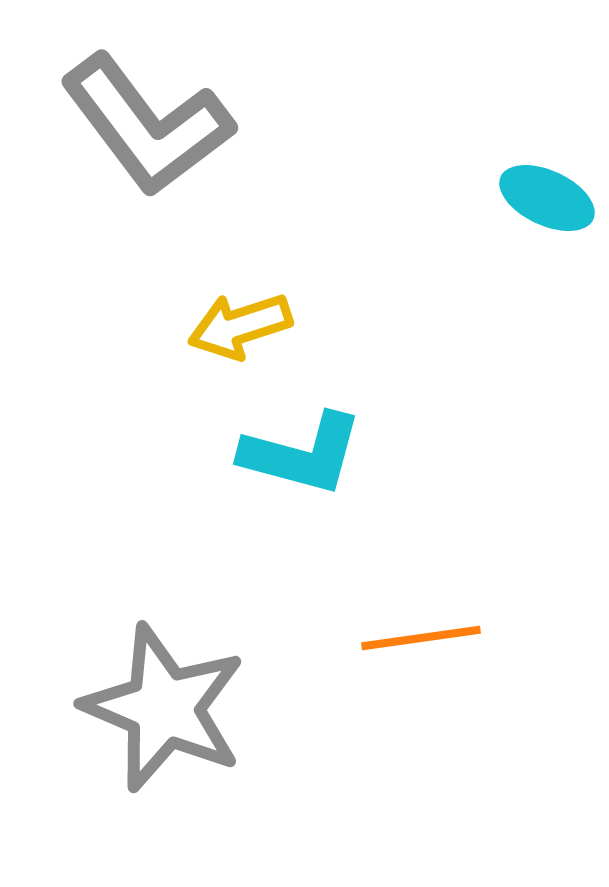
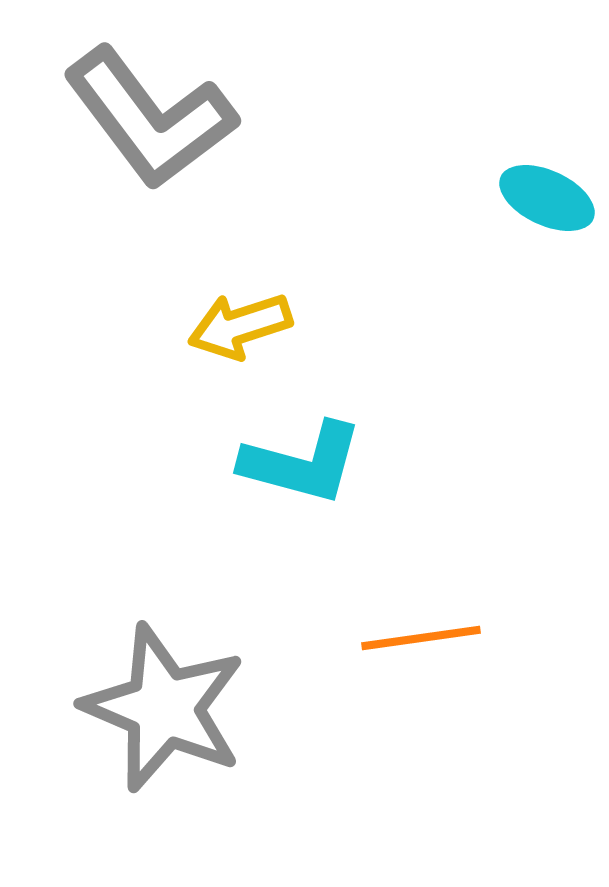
gray L-shape: moved 3 px right, 7 px up
cyan L-shape: moved 9 px down
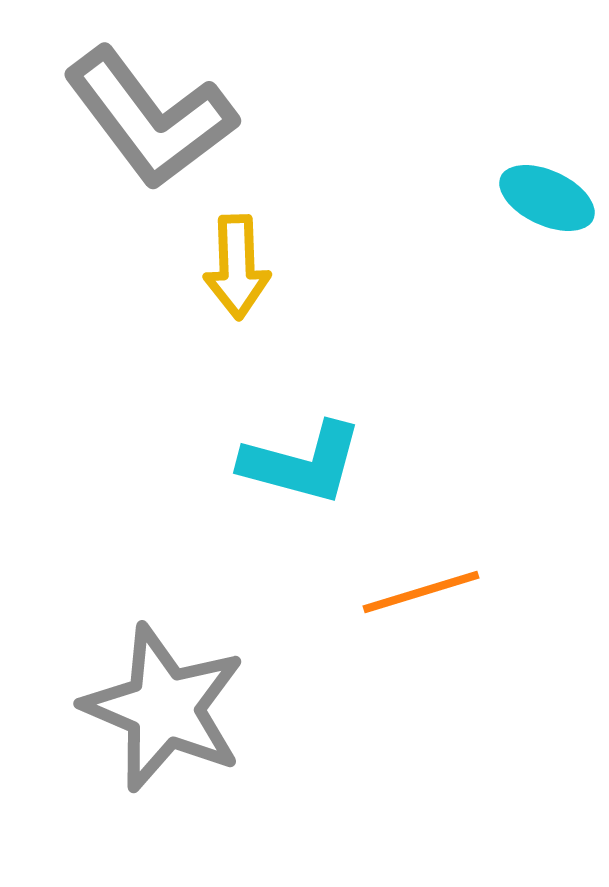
yellow arrow: moved 3 px left, 59 px up; rotated 74 degrees counterclockwise
orange line: moved 46 px up; rotated 9 degrees counterclockwise
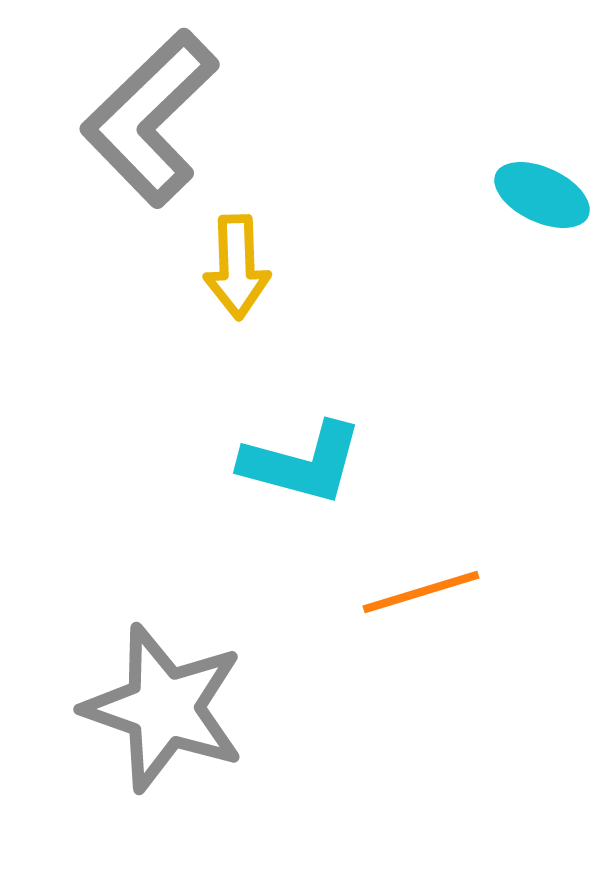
gray L-shape: rotated 83 degrees clockwise
cyan ellipse: moved 5 px left, 3 px up
gray star: rotated 4 degrees counterclockwise
